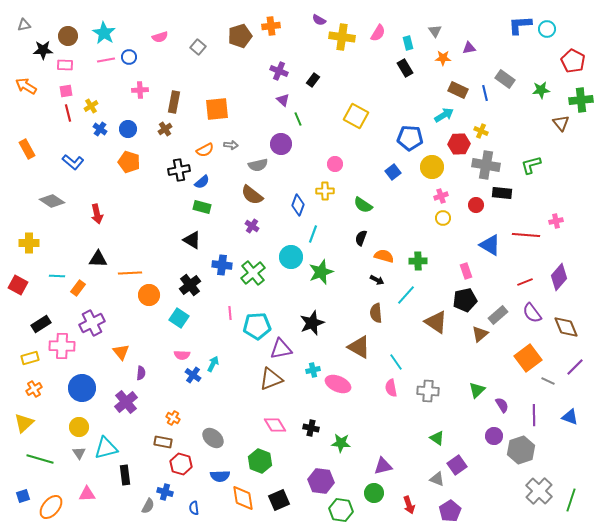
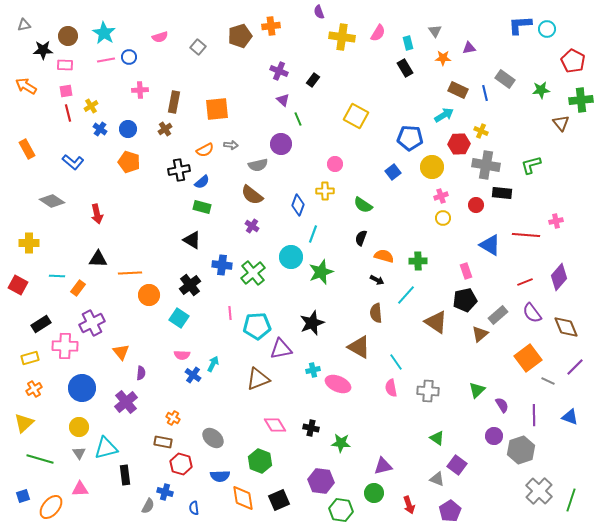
purple semicircle at (319, 20): moved 8 px up; rotated 40 degrees clockwise
pink cross at (62, 346): moved 3 px right
brown triangle at (271, 379): moved 13 px left
purple square at (457, 465): rotated 18 degrees counterclockwise
pink triangle at (87, 494): moved 7 px left, 5 px up
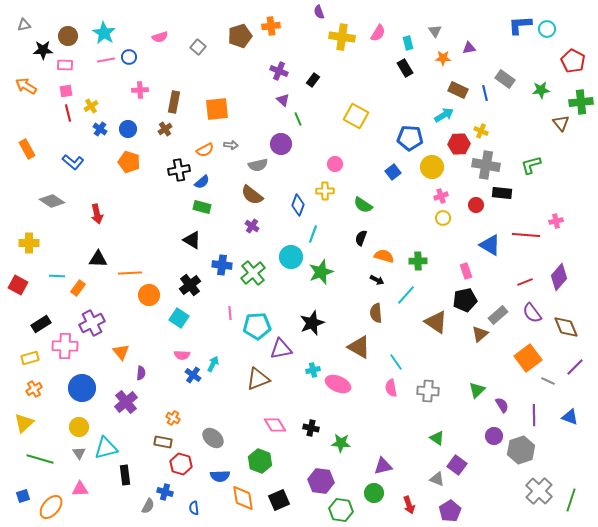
green cross at (581, 100): moved 2 px down
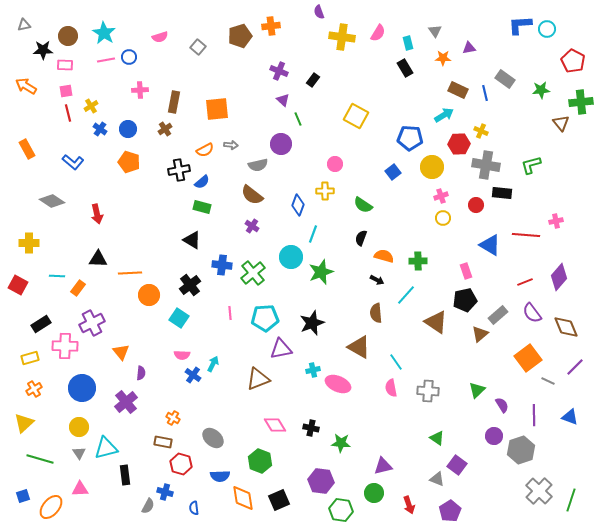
cyan pentagon at (257, 326): moved 8 px right, 8 px up
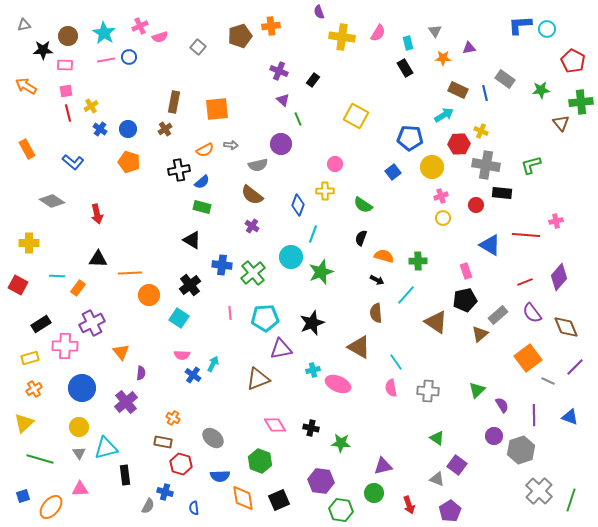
pink cross at (140, 90): moved 64 px up; rotated 21 degrees counterclockwise
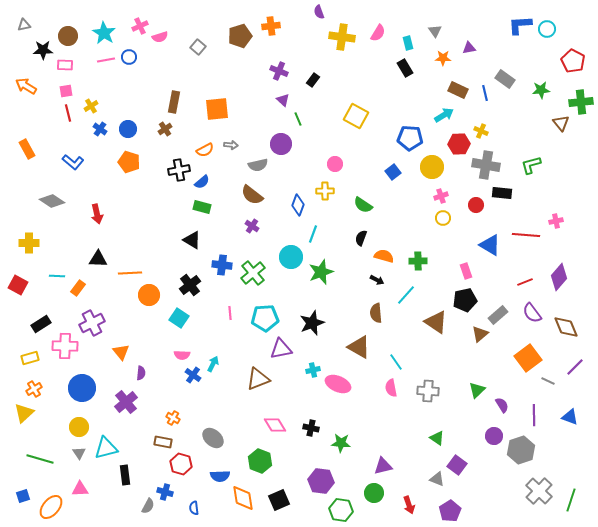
yellow triangle at (24, 423): moved 10 px up
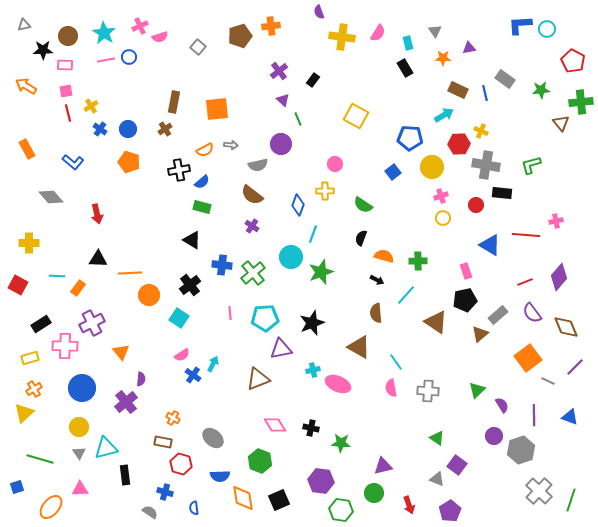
purple cross at (279, 71): rotated 30 degrees clockwise
gray diamond at (52, 201): moved 1 px left, 4 px up; rotated 15 degrees clockwise
pink semicircle at (182, 355): rotated 35 degrees counterclockwise
purple semicircle at (141, 373): moved 6 px down
blue square at (23, 496): moved 6 px left, 9 px up
gray semicircle at (148, 506): moved 2 px right, 6 px down; rotated 84 degrees counterclockwise
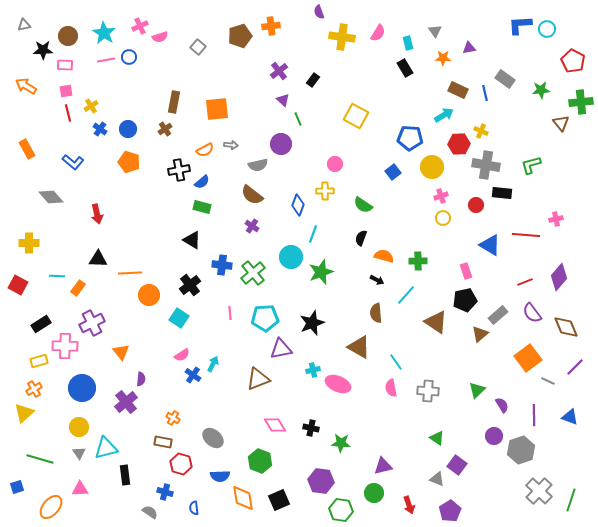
pink cross at (556, 221): moved 2 px up
yellow rectangle at (30, 358): moved 9 px right, 3 px down
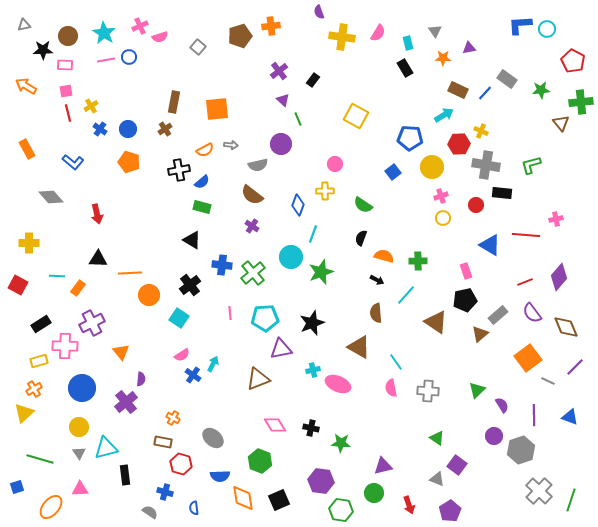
gray rectangle at (505, 79): moved 2 px right
blue line at (485, 93): rotated 56 degrees clockwise
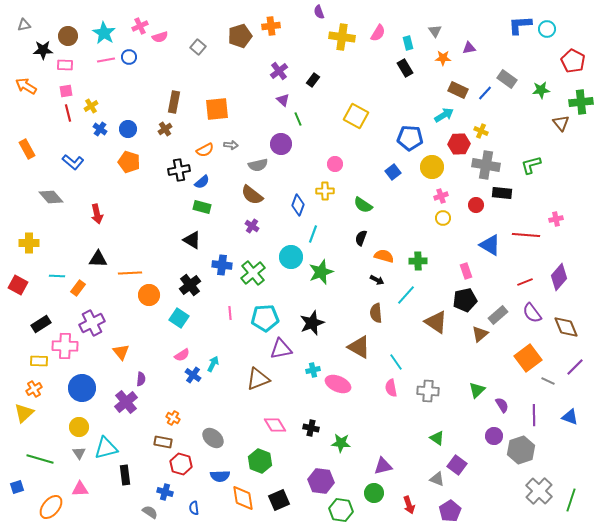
yellow rectangle at (39, 361): rotated 18 degrees clockwise
